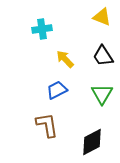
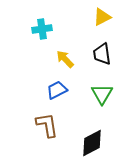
yellow triangle: rotated 48 degrees counterclockwise
black trapezoid: moved 1 px left, 2 px up; rotated 25 degrees clockwise
black diamond: moved 1 px down
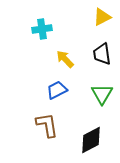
black diamond: moved 1 px left, 3 px up
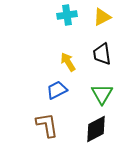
cyan cross: moved 25 px right, 14 px up
yellow arrow: moved 3 px right, 3 px down; rotated 12 degrees clockwise
black diamond: moved 5 px right, 11 px up
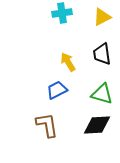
cyan cross: moved 5 px left, 2 px up
green triangle: rotated 45 degrees counterclockwise
black diamond: moved 1 px right, 4 px up; rotated 24 degrees clockwise
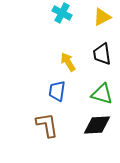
cyan cross: rotated 36 degrees clockwise
blue trapezoid: moved 1 px down; rotated 55 degrees counterclockwise
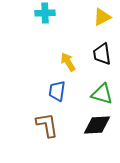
cyan cross: moved 17 px left; rotated 30 degrees counterclockwise
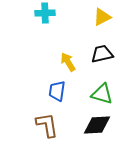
black trapezoid: rotated 85 degrees clockwise
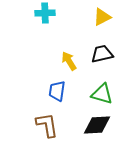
yellow arrow: moved 1 px right, 1 px up
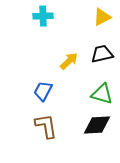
cyan cross: moved 2 px left, 3 px down
yellow arrow: rotated 78 degrees clockwise
blue trapezoid: moved 14 px left; rotated 20 degrees clockwise
brown L-shape: moved 1 px left, 1 px down
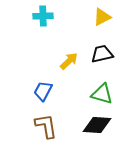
black diamond: rotated 8 degrees clockwise
